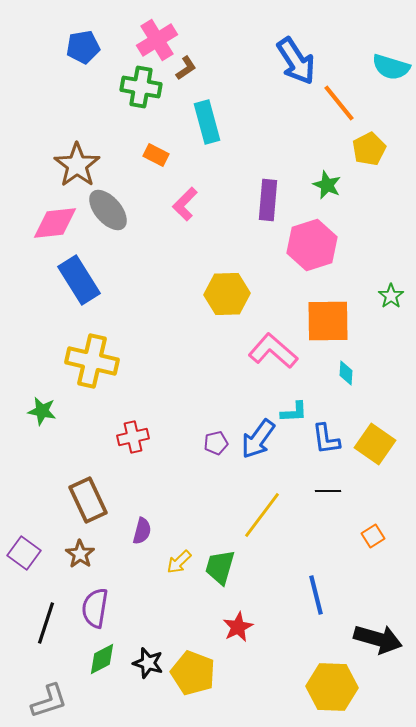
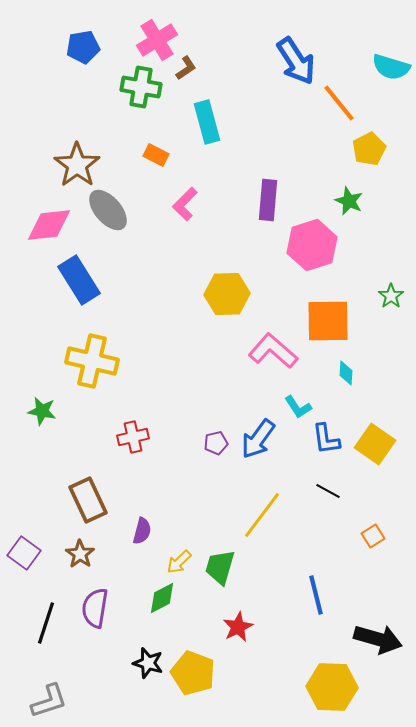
green star at (327, 185): moved 22 px right, 16 px down
pink diamond at (55, 223): moved 6 px left, 2 px down
cyan L-shape at (294, 412): moved 4 px right, 5 px up; rotated 60 degrees clockwise
black line at (328, 491): rotated 30 degrees clockwise
green diamond at (102, 659): moved 60 px right, 61 px up
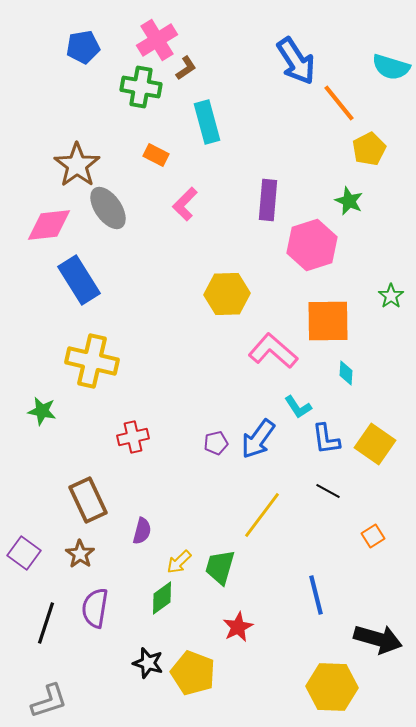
gray ellipse at (108, 210): moved 2 px up; rotated 6 degrees clockwise
green diamond at (162, 598): rotated 8 degrees counterclockwise
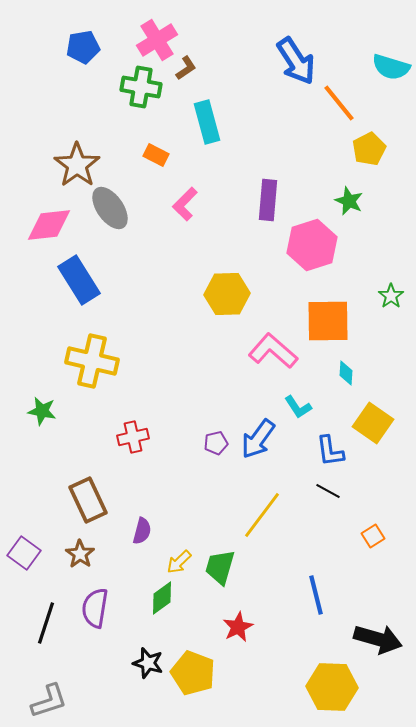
gray ellipse at (108, 208): moved 2 px right
blue L-shape at (326, 439): moved 4 px right, 12 px down
yellow square at (375, 444): moved 2 px left, 21 px up
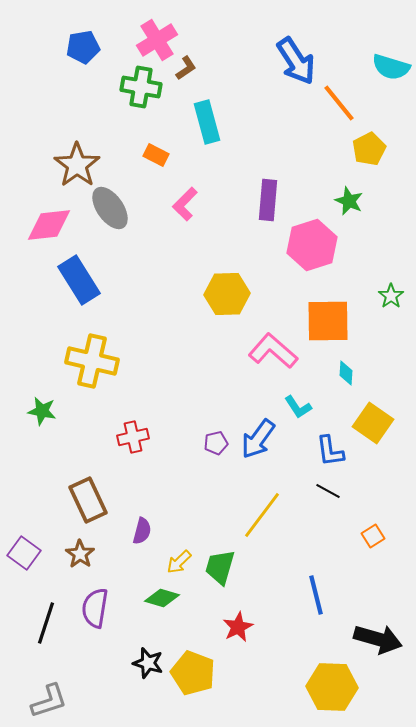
green diamond at (162, 598): rotated 52 degrees clockwise
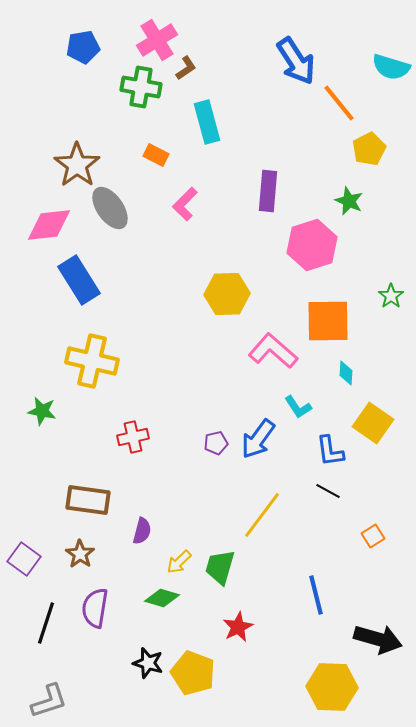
purple rectangle at (268, 200): moved 9 px up
brown rectangle at (88, 500): rotated 57 degrees counterclockwise
purple square at (24, 553): moved 6 px down
